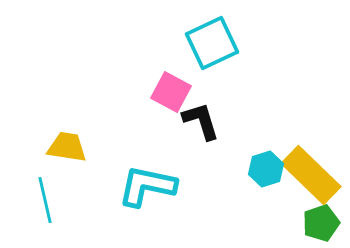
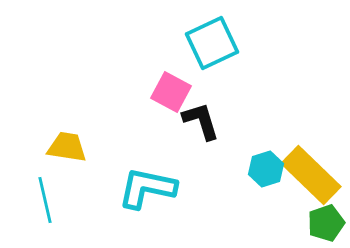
cyan L-shape: moved 2 px down
green pentagon: moved 5 px right
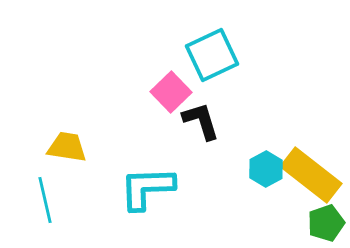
cyan square: moved 12 px down
pink square: rotated 18 degrees clockwise
cyan hexagon: rotated 12 degrees counterclockwise
yellow rectangle: rotated 6 degrees counterclockwise
cyan L-shape: rotated 14 degrees counterclockwise
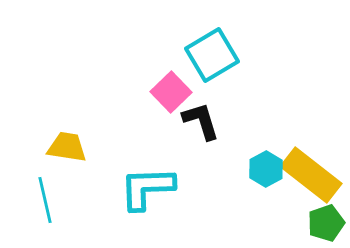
cyan square: rotated 6 degrees counterclockwise
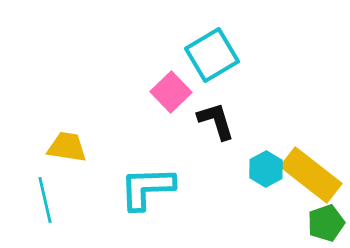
black L-shape: moved 15 px right
